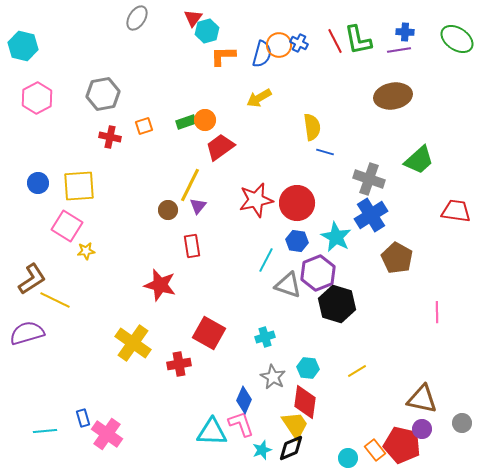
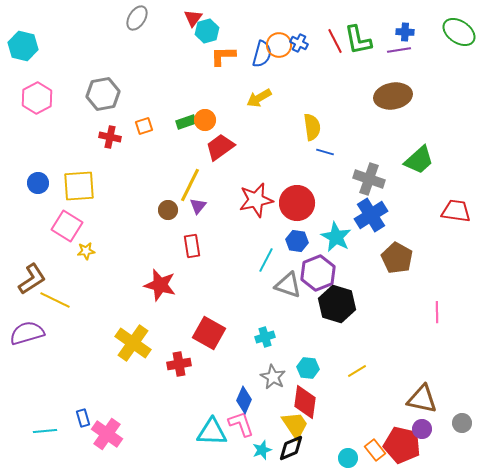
green ellipse at (457, 39): moved 2 px right, 7 px up
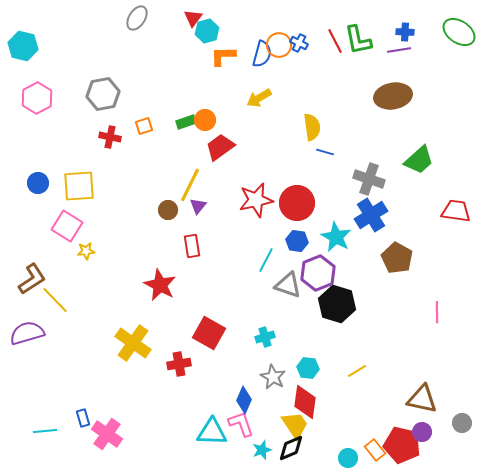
red star at (160, 285): rotated 12 degrees clockwise
yellow line at (55, 300): rotated 20 degrees clockwise
purple circle at (422, 429): moved 3 px down
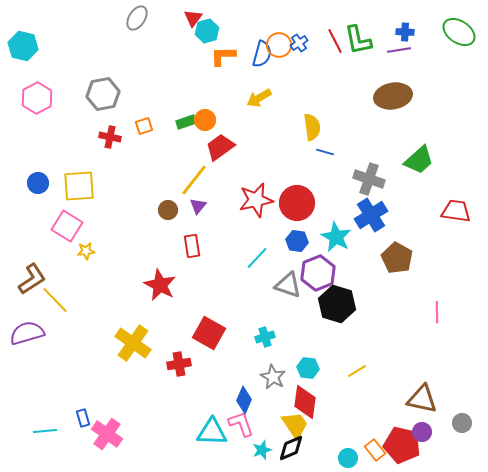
blue cross at (299, 43): rotated 30 degrees clockwise
yellow line at (190, 185): moved 4 px right, 5 px up; rotated 12 degrees clockwise
cyan line at (266, 260): moved 9 px left, 2 px up; rotated 15 degrees clockwise
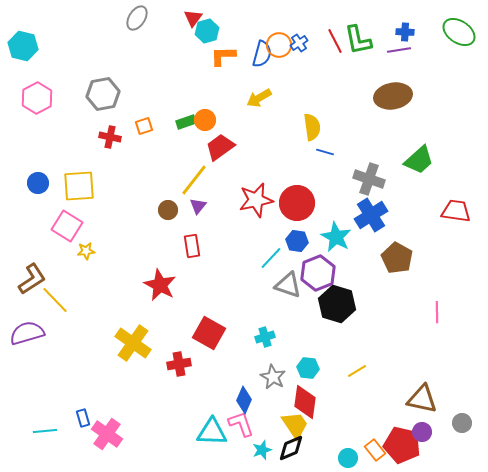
cyan line at (257, 258): moved 14 px right
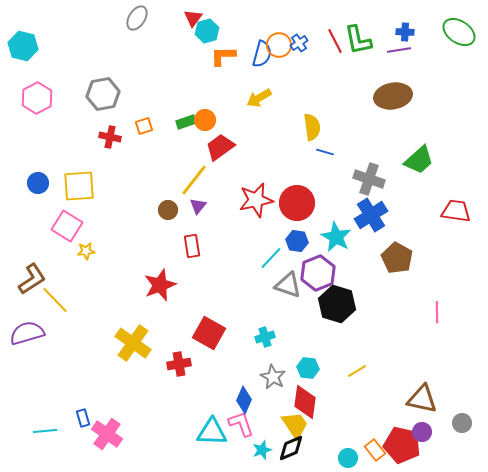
red star at (160, 285): rotated 24 degrees clockwise
